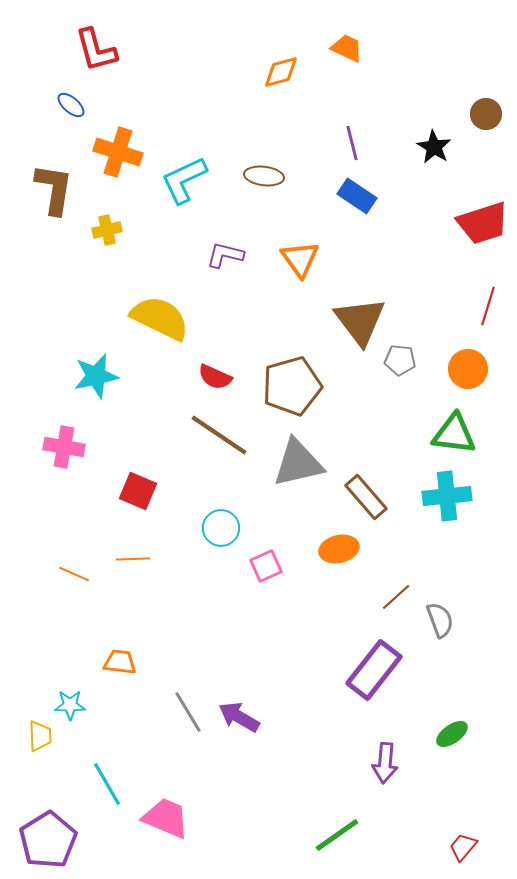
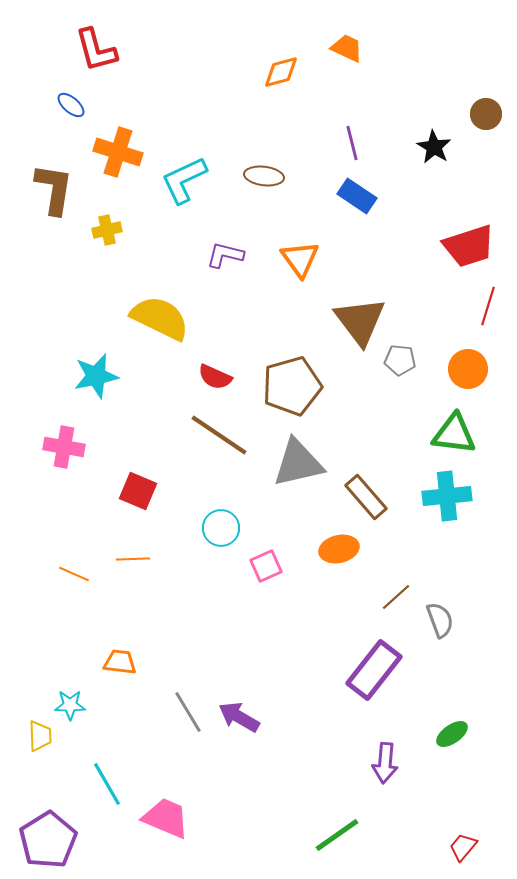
red trapezoid at (483, 223): moved 14 px left, 23 px down
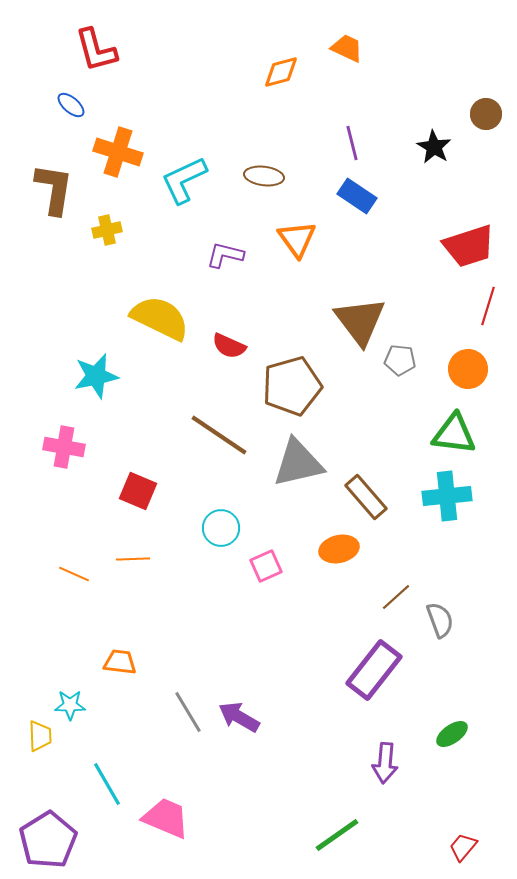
orange triangle at (300, 259): moved 3 px left, 20 px up
red semicircle at (215, 377): moved 14 px right, 31 px up
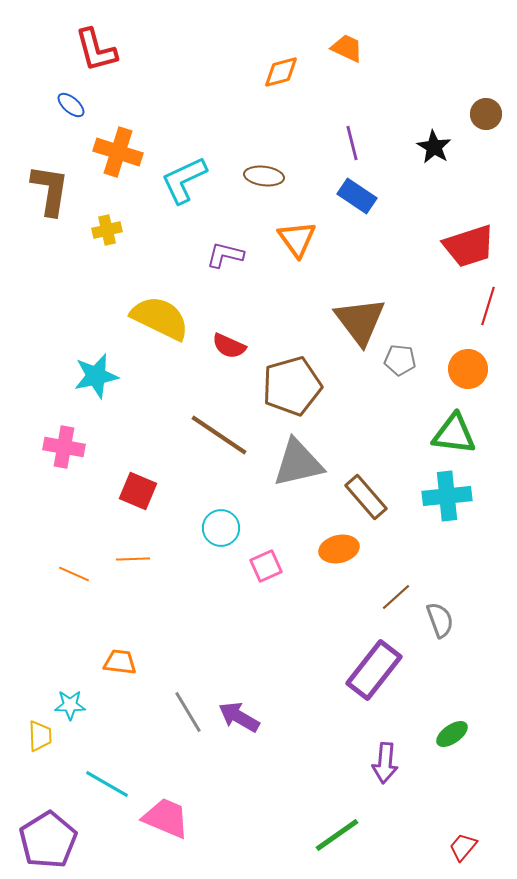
brown L-shape at (54, 189): moved 4 px left, 1 px down
cyan line at (107, 784): rotated 30 degrees counterclockwise
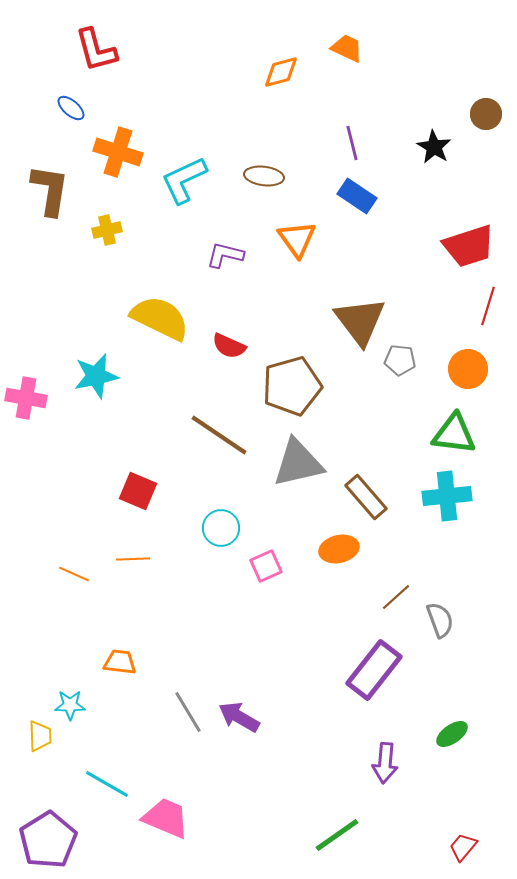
blue ellipse at (71, 105): moved 3 px down
pink cross at (64, 447): moved 38 px left, 49 px up
